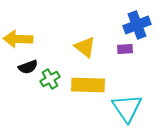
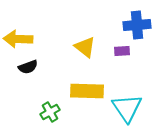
blue cross: rotated 16 degrees clockwise
purple rectangle: moved 3 px left, 2 px down
green cross: moved 33 px down
yellow rectangle: moved 1 px left, 6 px down
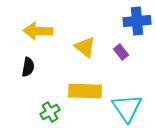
blue cross: moved 4 px up
yellow arrow: moved 20 px right, 8 px up
purple rectangle: moved 1 px left, 1 px down; rotated 56 degrees clockwise
black semicircle: rotated 60 degrees counterclockwise
yellow rectangle: moved 2 px left
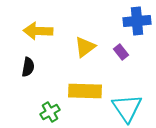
yellow triangle: rotated 45 degrees clockwise
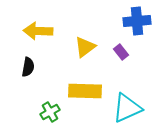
cyan triangle: rotated 40 degrees clockwise
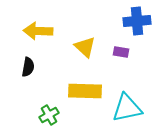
yellow triangle: rotated 40 degrees counterclockwise
purple rectangle: rotated 42 degrees counterclockwise
cyan triangle: rotated 12 degrees clockwise
green cross: moved 1 px left, 3 px down
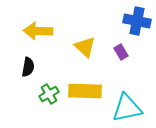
blue cross: rotated 16 degrees clockwise
purple rectangle: rotated 49 degrees clockwise
green cross: moved 21 px up
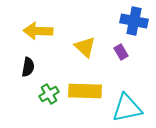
blue cross: moved 3 px left
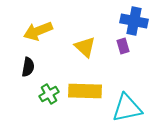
yellow arrow: rotated 24 degrees counterclockwise
purple rectangle: moved 2 px right, 6 px up; rotated 14 degrees clockwise
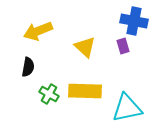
green cross: rotated 30 degrees counterclockwise
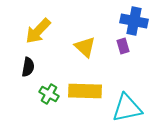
yellow arrow: rotated 24 degrees counterclockwise
